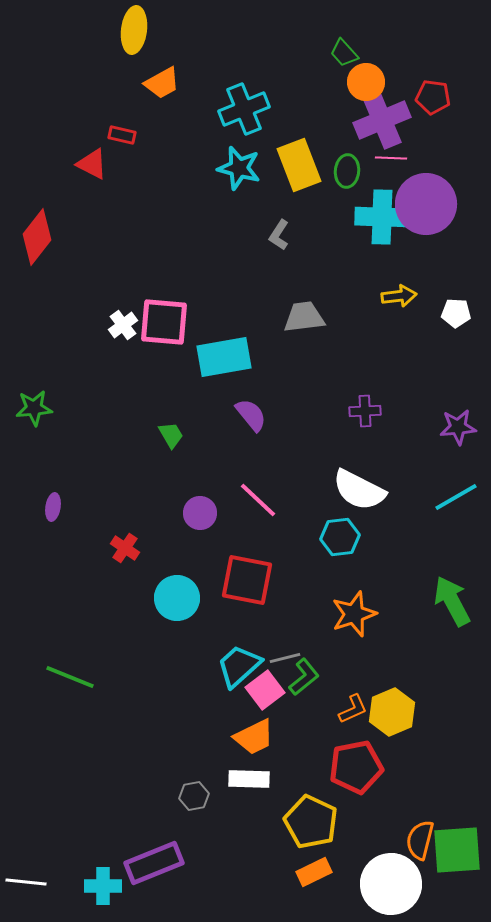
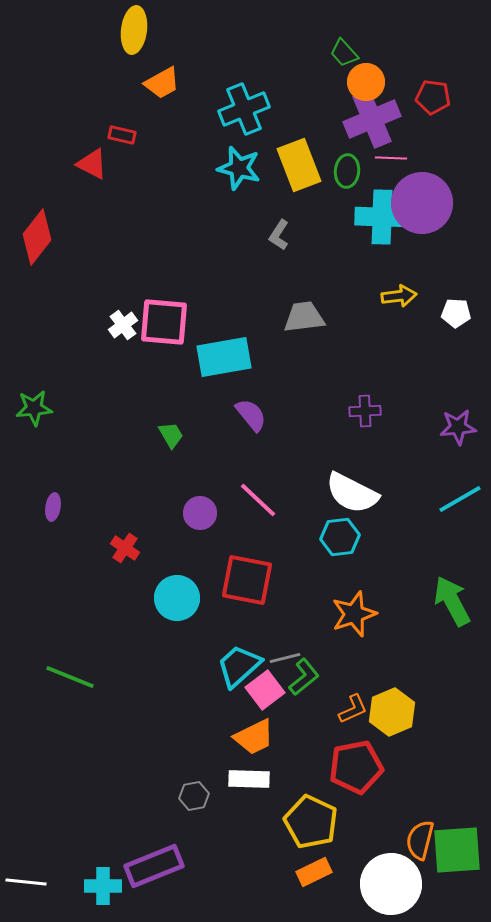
purple cross at (382, 120): moved 10 px left, 1 px up
purple circle at (426, 204): moved 4 px left, 1 px up
white semicircle at (359, 490): moved 7 px left, 3 px down
cyan line at (456, 497): moved 4 px right, 2 px down
purple rectangle at (154, 863): moved 3 px down
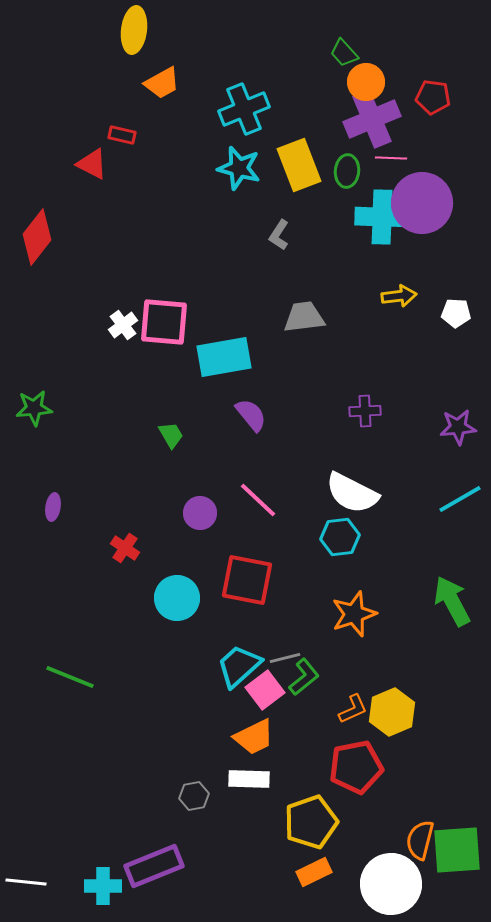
yellow pentagon at (311, 822): rotated 28 degrees clockwise
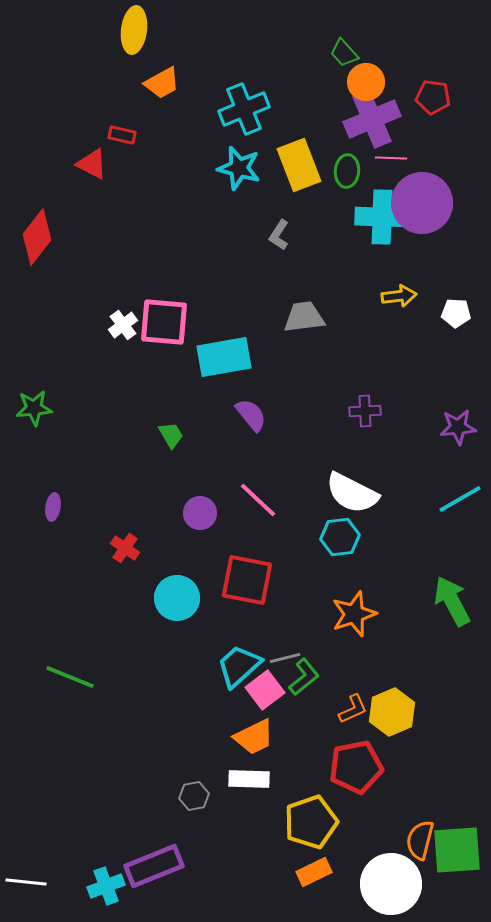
cyan cross at (103, 886): moved 3 px right; rotated 21 degrees counterclockwise
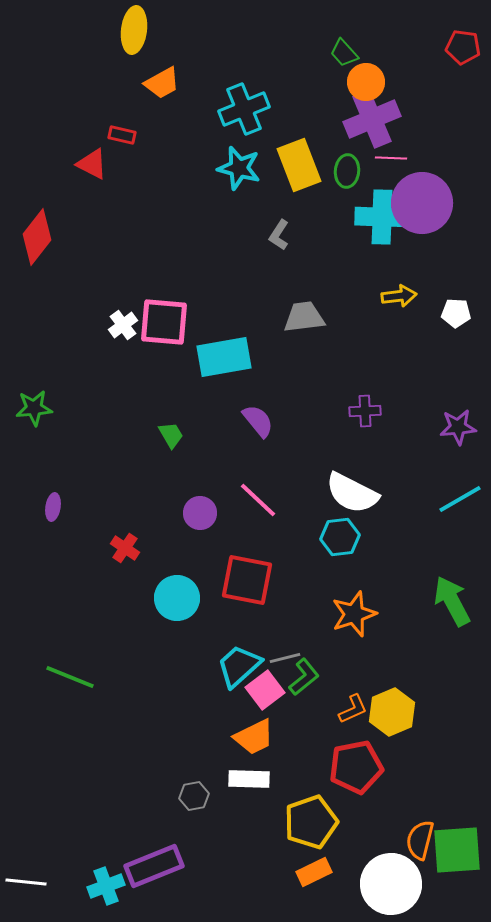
red pentagon at (433, 97): moved 30 px right, 50 px up
purple semicircle at (251, 415): moved 7 px right, 6 px down
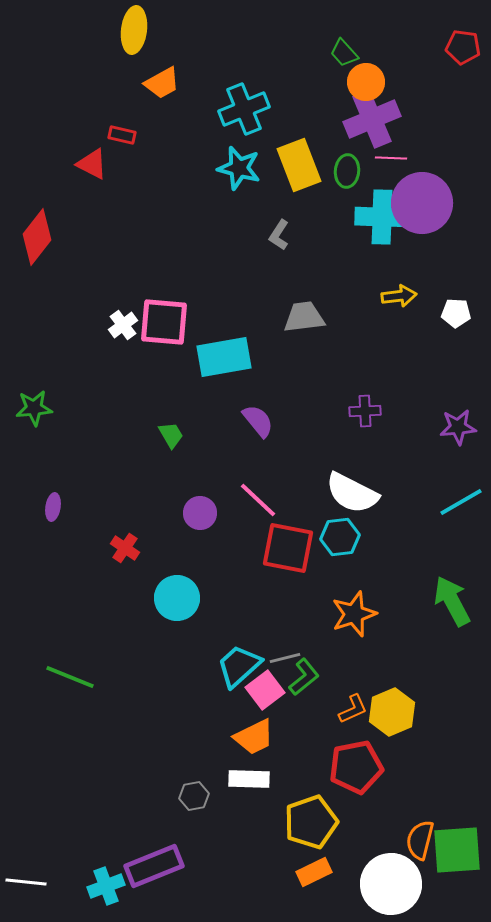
cyan line at (460, 499): moved 1 px right, 3 px down
red square at (247, 580): moved 41 px right, 32 px up
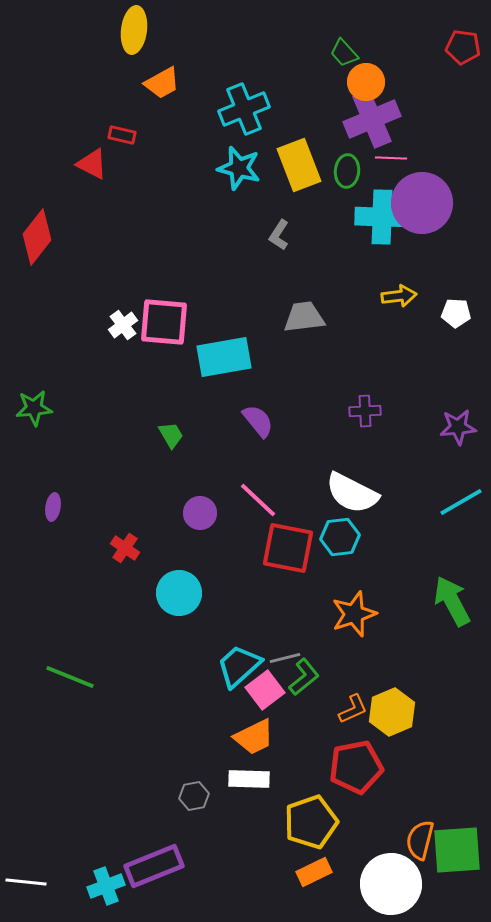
cyan circle at (177, 598): moved 2 px right, 5 px up
